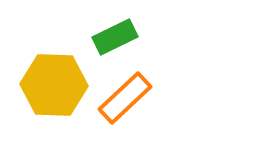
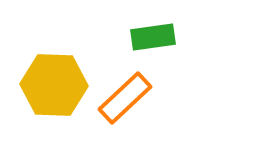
green rectangle: moved 38 px right; rotated 18 degrees clockwise
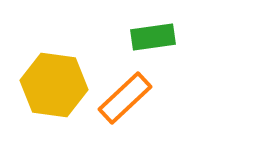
yellow hexagon: rotated 6 degrees clockwise
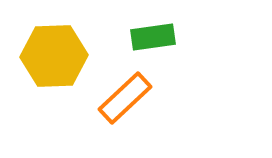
yellow hexagon: moved 29 px up; rotated 10 degrees counterclockwise
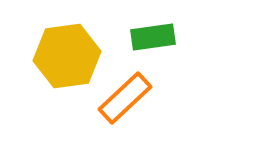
yellow hexagon: moved 13 px right; rotated 6 degrees counterclockwise
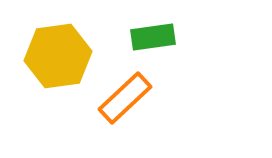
yellow hexagon: moved 9 px left
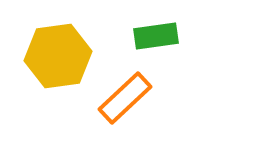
green rectangle: moved 3 px right, 1 px up
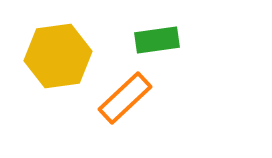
green rectangle: moved 1 px right, 4 px down
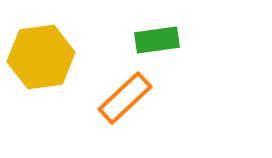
yellow hexagon: moved 17 px left, 1 px down
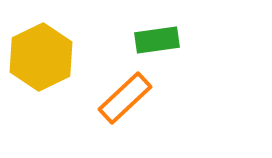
yellow hexagon: rotated 18 degrees counterclockwise
